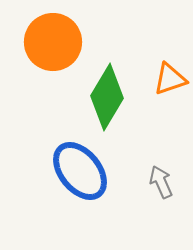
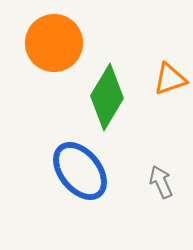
orange circle: moved 1 px right, 1 px down
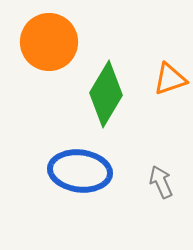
orange circle: moved 5 px left, 1 px up
green diamond: moved 1 px left, 3 px up
blue ellipse: rotated 44 degrees counterclockwise
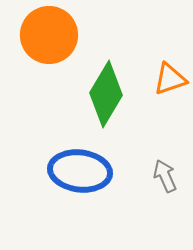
orange circle: moved 7 px up
gray arrow: moved 4 px right, 6 px up
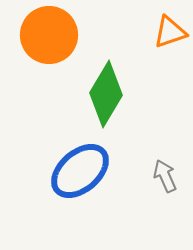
orange triangle: moved 47 px up
blue ellipse: rotated 48 degrees counterclockwise
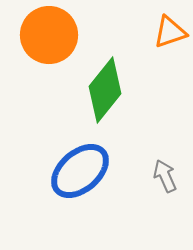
green diamond: moved 1 px left, 4 px up; rotated 8 degrees clockwise
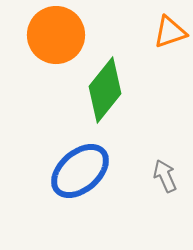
orange circle: moved 7 px right
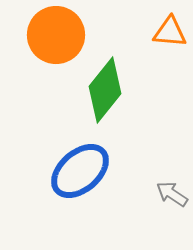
orange triangle: rotated 24 degrees clockwise
gray arrow: moved 7 px right, 18 px down; rotated 32 degrees counterclockwise
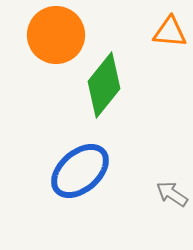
green diamond: moved 1 px left, 5 px up
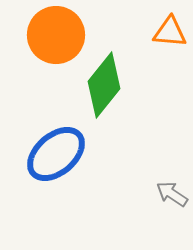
blue ellipse: moved 24 px left, 17 px up
